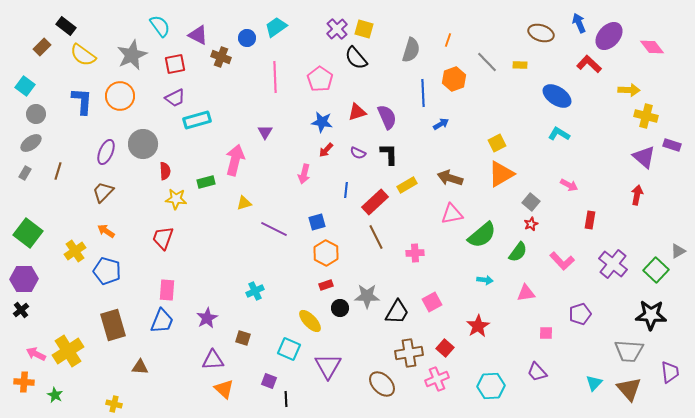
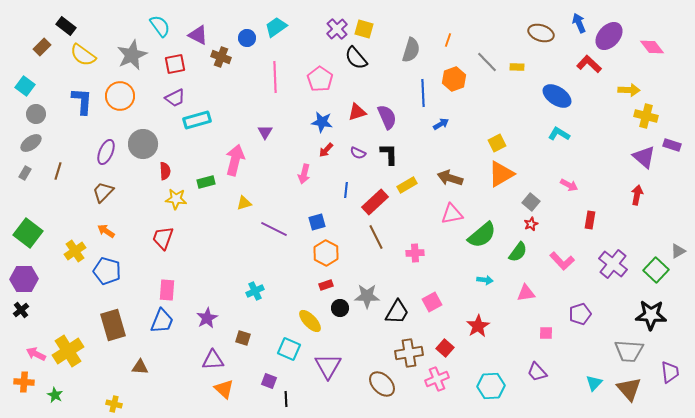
yellow rectangle at (520, 65): moved 3 px left, 2 px down
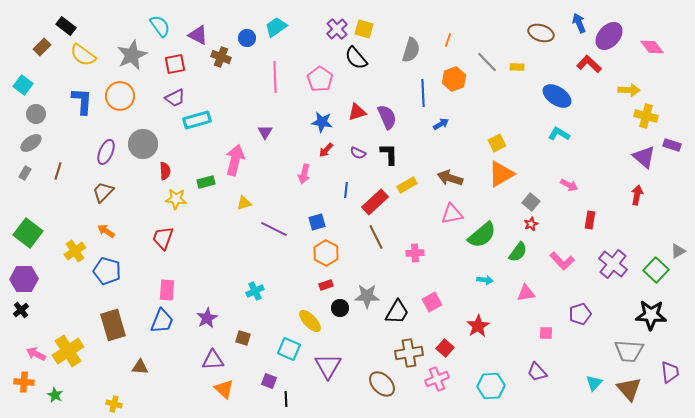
cyan square at (25, 86): moved 2 px left, 1 px up
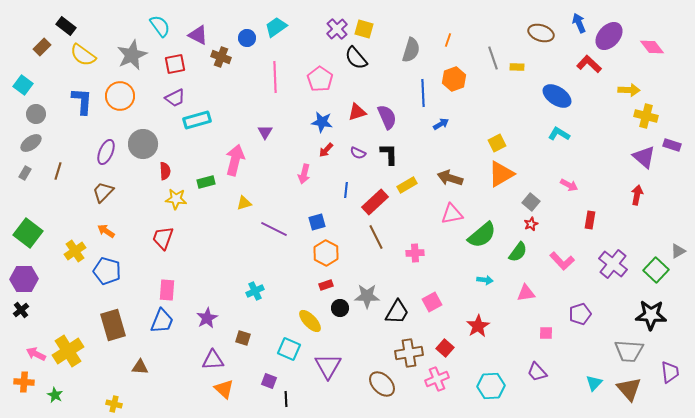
gray line at (487, 62): moved 6 px right, 4 px up; rotated 25 degrees clockwise
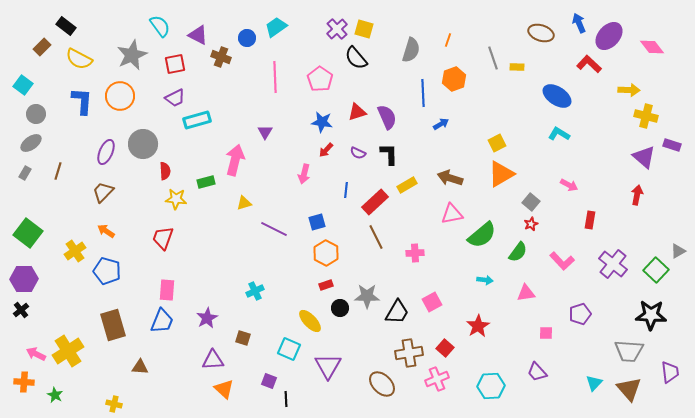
yellow semicircle at (83, 55): moved 4 px left, 4 px down; rotated 8 degrees counterclockwise
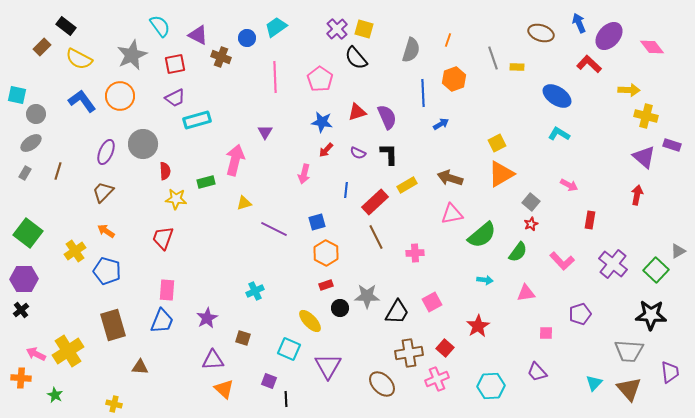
cyan square at (23, 85): moved 6 px left, 10 px down; rotated 24 degrees counterclockwise
blue L-shape at (82, 101): rotated 40 degrees counterclockwise
orange cross at (24, 382): moved 3 px left, 4 px up
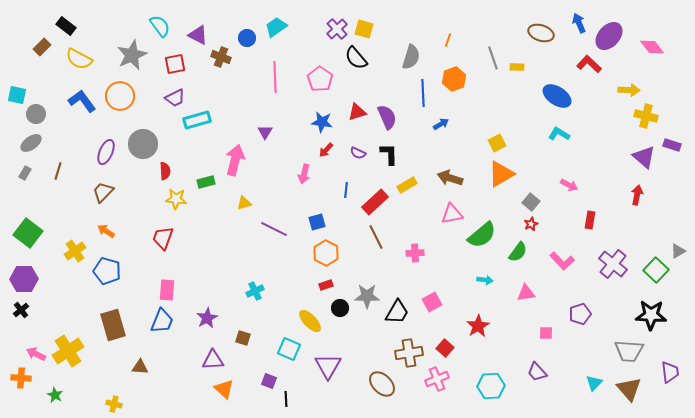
gray semicircle at (411, 50): moved 7 px down
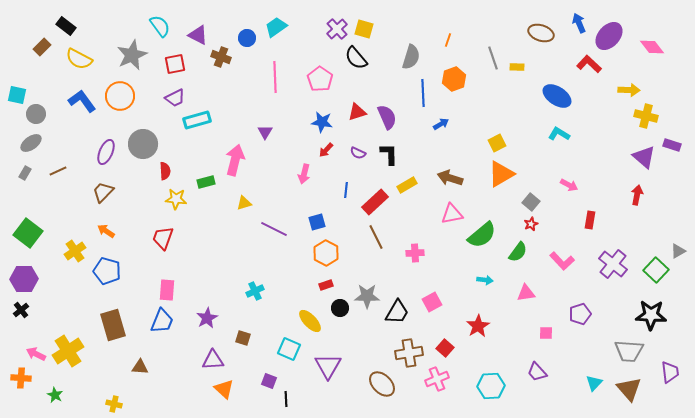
brown line at (58, 171): rotated 48 degrees clockwise
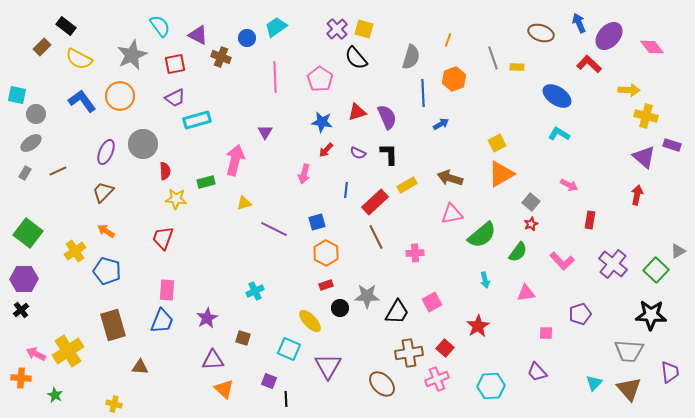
cyan arrow at (485, 280): rotated 70 degrees clockwise
